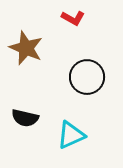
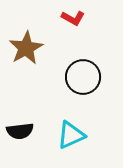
brown star: rotated 20 degrees clockwise
black circle: moved 4 px left
black semicircle: moved 5 px left, 13 px down; rotated 20 degrees counterclockwise
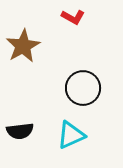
red L-shape: moved 1 px up
brown star: moved 3 px left, 2 px up
black circle: moved 11 px down
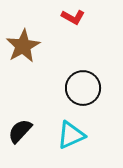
black semicircle: rotated 140 degrees clockwise
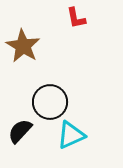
red L-shape: moved 3 px right, 1 px down; rotated 50 degrees clockwise
brown star: rotated 12 degrees counterclockwise
black circle: moved 33 px left, 14 px down
